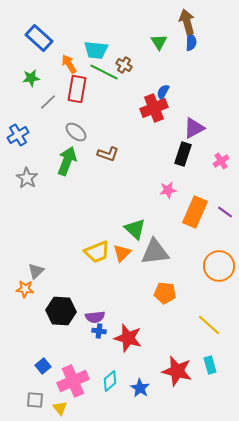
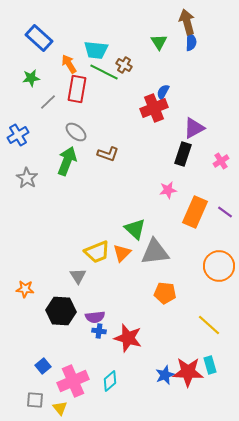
gray triangle at (36, 271): moved 42 px right, 5 px down; rotated 18 degrees counterclockwise
red star at (177, 371): moved 11 px right, 1 px down; rotated 12 degrees counterclockwise
blue star at (140, 388): moved 25 px right, 13 px up; rotated 18 degrees clockwise
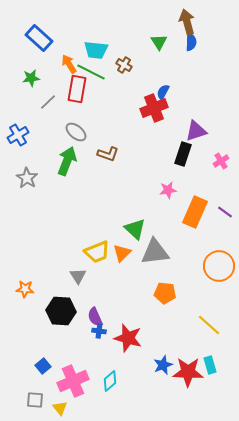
green line at (104, 72): moved 13 px left
purple triangle at (194, 128): moved 2 px right, 3 px down; rotated 10 degrees clockwise
purple semicircle at (95, 317): rotated 72 degrees clockwise
blue star at (165, 375): moved 2 px left, 10 px up
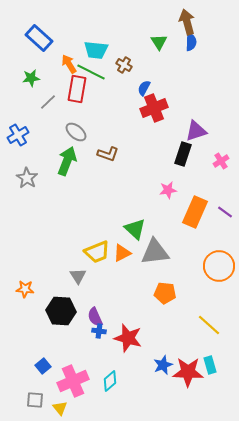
blue semicircle at (163, 92): moved 19 px left, 4 px up
orange triangle at (122, 253): rotated 18 degrees clockwise
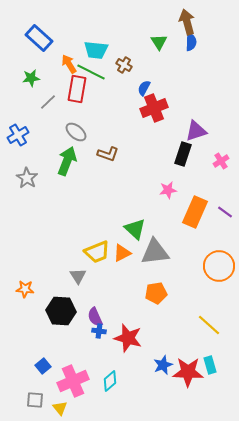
orange pentagon at (165, 293): moved 9 px left; rotated 15 degrees counterclockwise
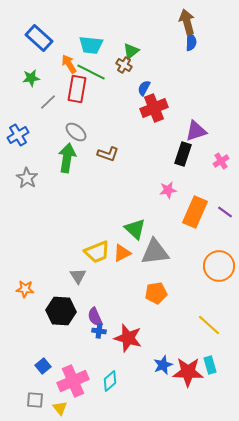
green triangle at (159, 42): moved 28 px left, 9 px down; rotated 24 degrees clockwise
cyan trapezoid at (96, 50): moved 5 px left, 5 px up
green arrow at (67, 161): moved 3 px up; rotated 12 degrees counterclockwise
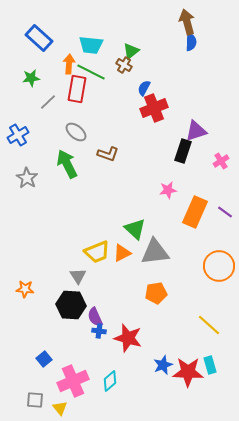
orange arrow at (69, 64): rotated 36 degrees clockwise
black rectangle at (183, 154): moved 3 px up
green arrow at (67, 158): moved 6 px down; rotated 36 degrees counterclockwise
black hexagon at (61, 311): moved 10 px right, 6 px up
blue square at (43, 366): moved 1 px right, 7 px up
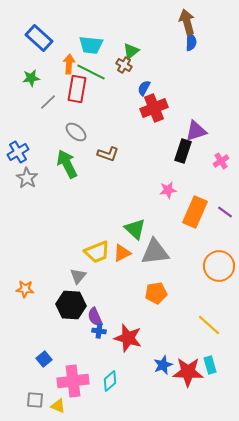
blue cross at (18, 135): moved 17 px down
gray triangle at (78, 276): rotated 12 degrees clockwise
pink cross at (73, 381): rotated 16 degrees clockwise
yellow triangle at (60, 408): moved 2 px left, 2 px up; rotated 28 degrees counterclockwise
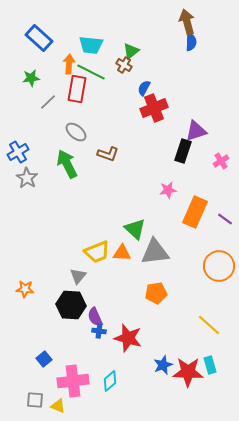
purple line at (225, 212): moved 7 px down
orange triangle at (122, 253): rotated 30 degrees clockwise
